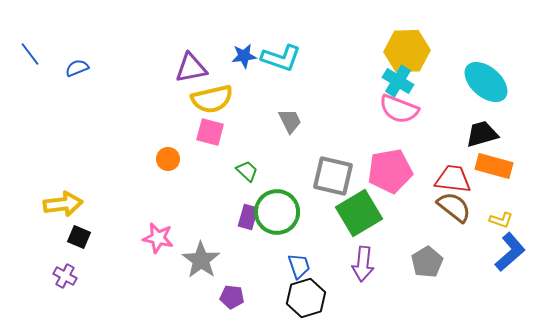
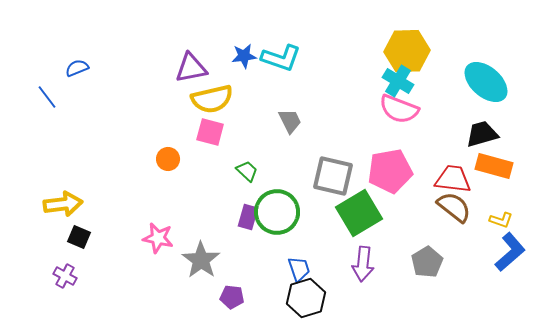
blue line: moved 17 px right, 43 px down
blue trapezoid: moved 3 px down
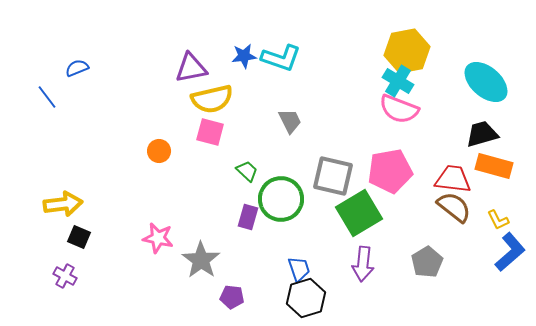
yellow hexagon: rotated 9 degrees counterclockwise
orange circle: moved 9 px left, 8 px up
green circle: moved 4 px right, 13 px up
yellow L-shape: moved 3 px left; rotated 45 degrees clockwise
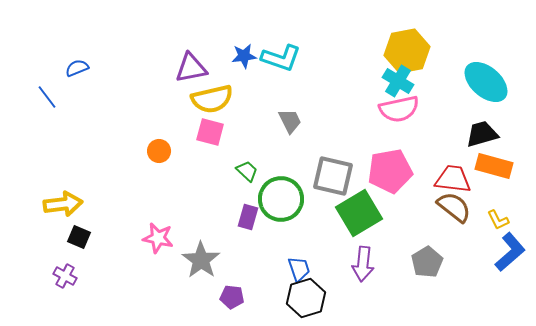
pink semicircle: rotated 33 degrees counterclockwise
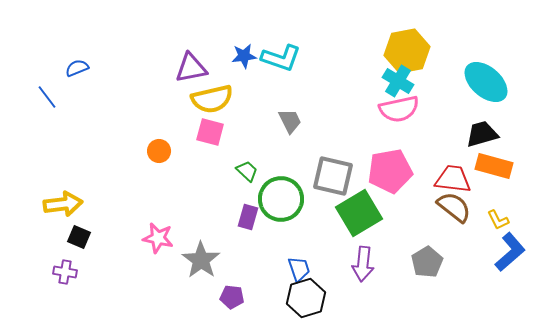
purple cross: moved 4 px up; rotated 20 degrees counterclockwise
